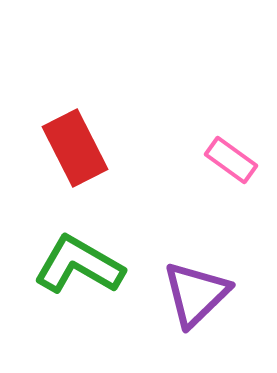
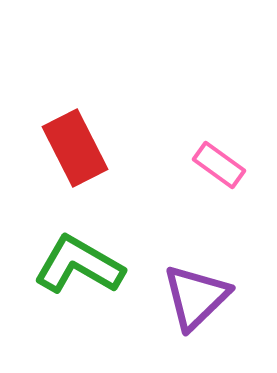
pink rectangle: moved 12 px left, 5 px down
purple triangle: moved 3 px down
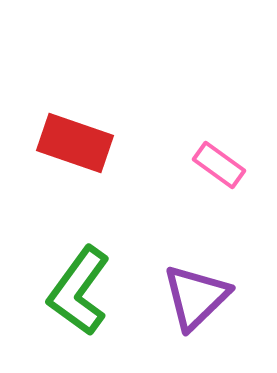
red rectangle: moved 5 px up; rotated 44 degrees counterclockwise
green L-shape: moved 26 px down; rotated 84 degrees counterclockwise
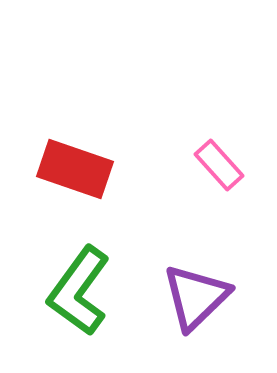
red rectangle: moved 26 px down
pink rectangle: rotated 12 degrees clockwise
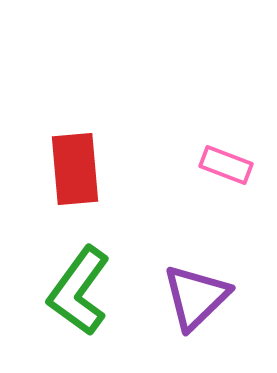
pink rectangle: moved 7 px right; rotated 27 degrees counterclockwise
red rectangle: rotated 66 degrees clockwise
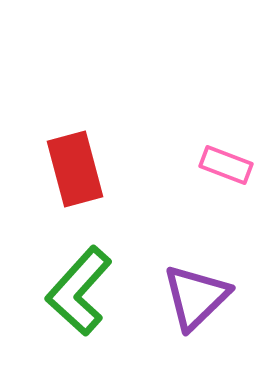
red rectangle: rotated 10 degrees counterclockwise
green L-shape: rotated 6 degrees clockwise
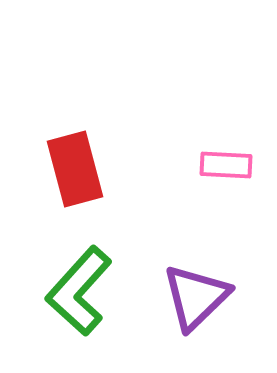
pink rectangle: rotated 18 degrees counterclockwise
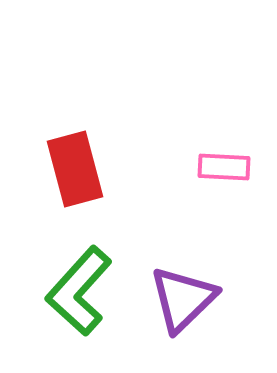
pink rectangle: moved 2 px left, 2 px down
purple triangle: moved 13 px left, 2 px down
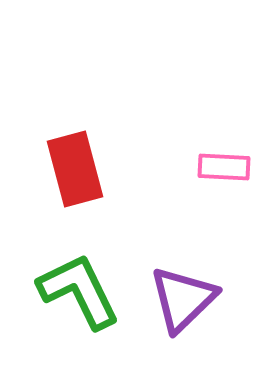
green L-shape: rotated 112 degrees clockwise
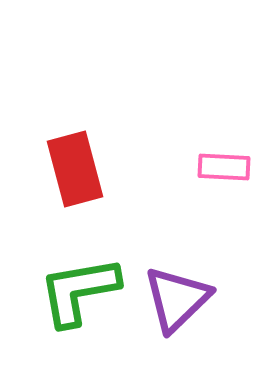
green L-shape: rotated 74 degrees counterclockwise
purple triangle: moved 6 px left
